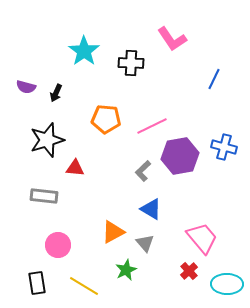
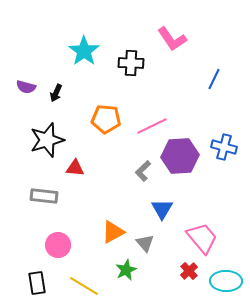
purple hexagon: rotated 6 degrees clockwise
blue triangle: moved 11 px right; rotated 30 degrees clockwise
cyan ellipse: moved 1 px left, 3 px up
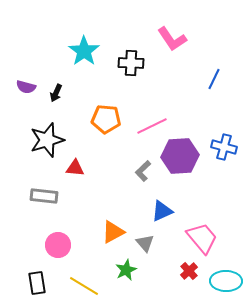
blue triangle: moved 2 px down; rotated 35 degrees clockwise
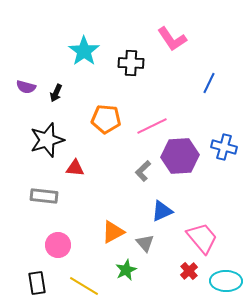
blue line: moved 5 px left, 4 px down
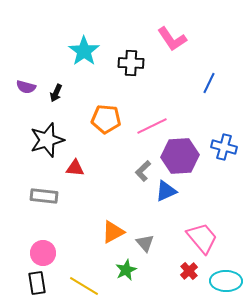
blue triangle: moved 4 px right, 20 px up
pink circle: moved 15 px left, 8 px down
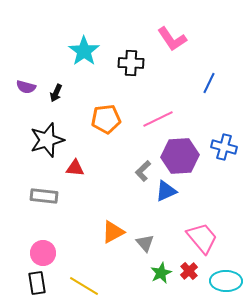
orange pentagon: rotated 12 degrees counterclockwise
pink line: moved 6 px right, 7 px up
green star: moved 35 px right, 3 px down
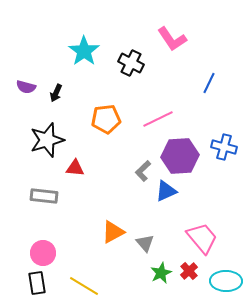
black cross: rotated 25 degrees clockwise
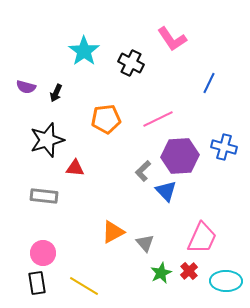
blue triangle: rotated 50 degrees counterclockwise
pink trapezoid: rotated 64 degrees clockwise
